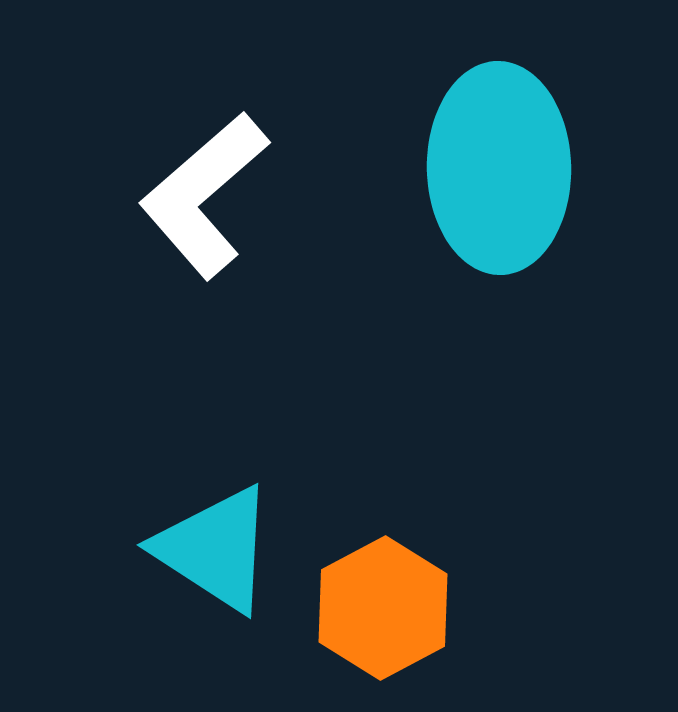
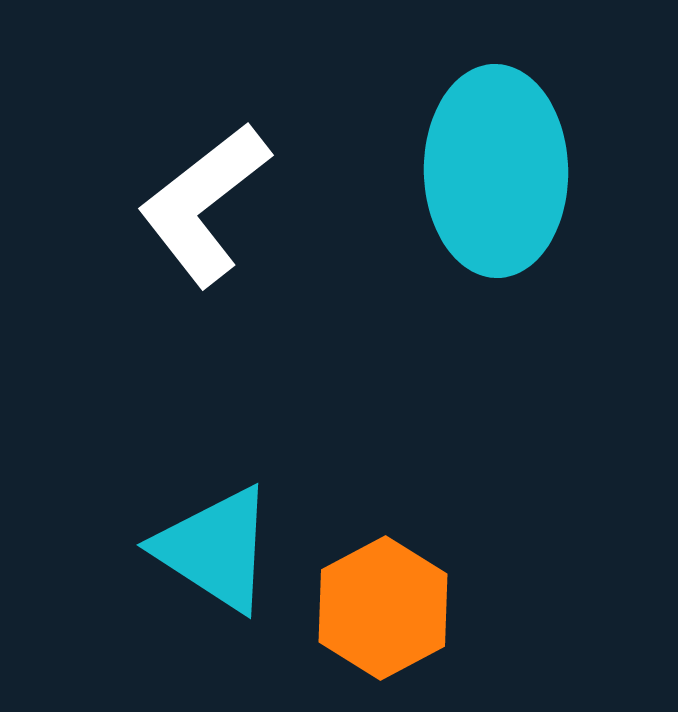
cyan ellipse: moved 3 px left, 3 px down
white L-shape: moved 9 px down; rotated 3 degrees clockwise
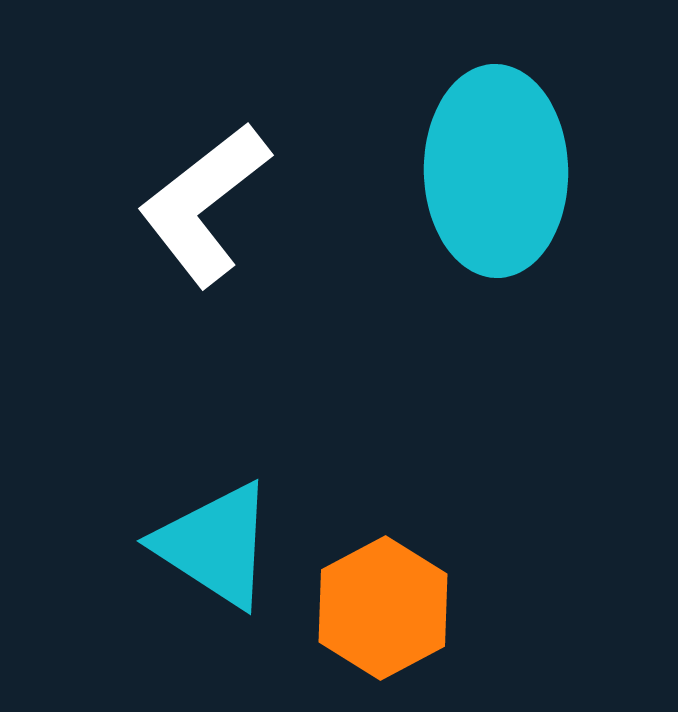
cyan triangle: moved 4 px up
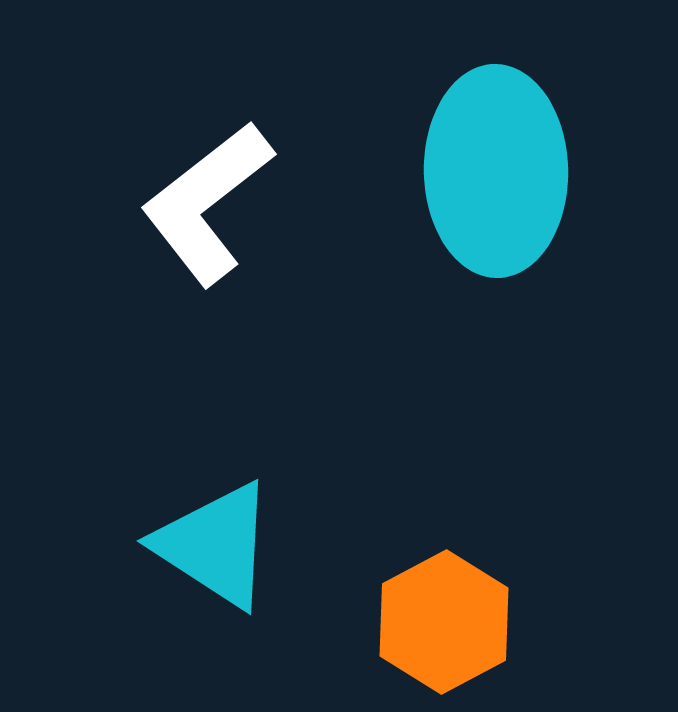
white L-shape: moved 3 px right, 1 px up
orange hexagon: moved 61 px right, 14 px down
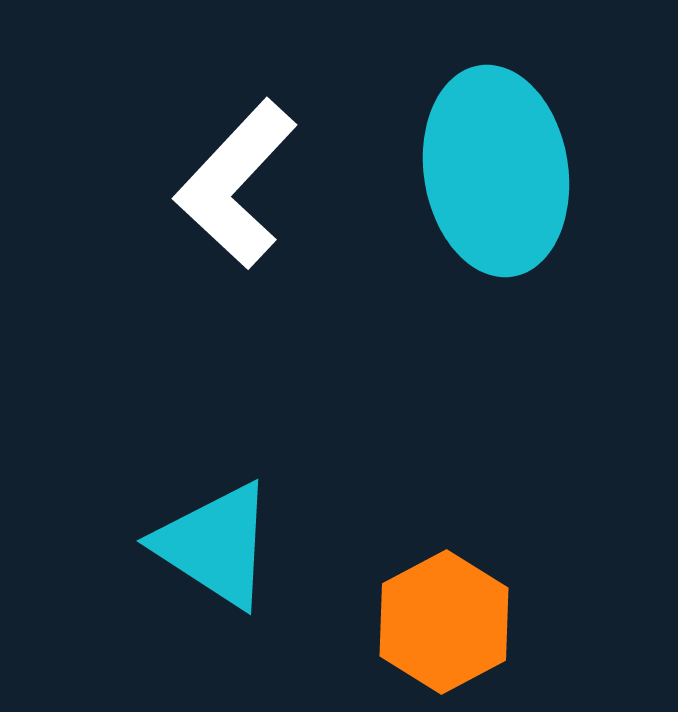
cyan ellipse: rotated 8 degrees counterclockwise
white L-shape: moved 29 px right, 19 px up; rotated 9 degrees counterclockwise
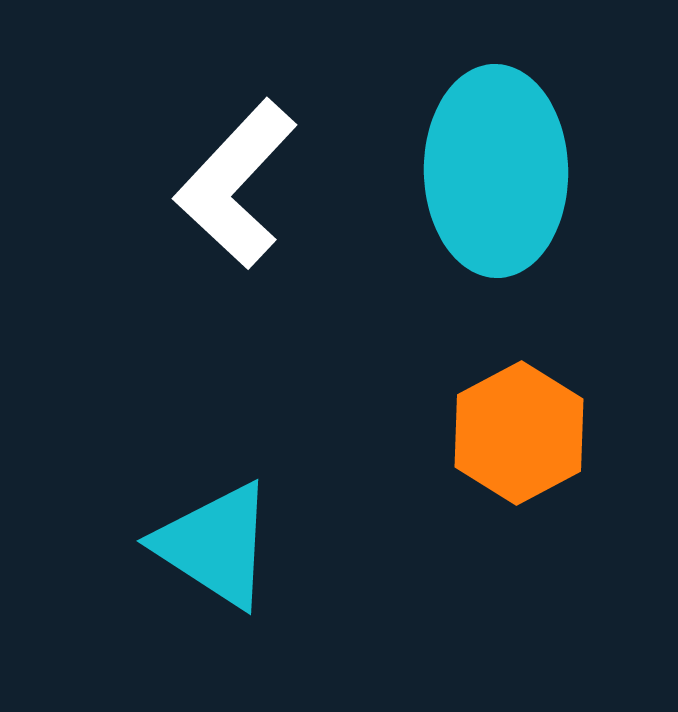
cyan ellipse: rotated 8 degrees clockwise
orange hexagon: moved 75 px right, 189 px up
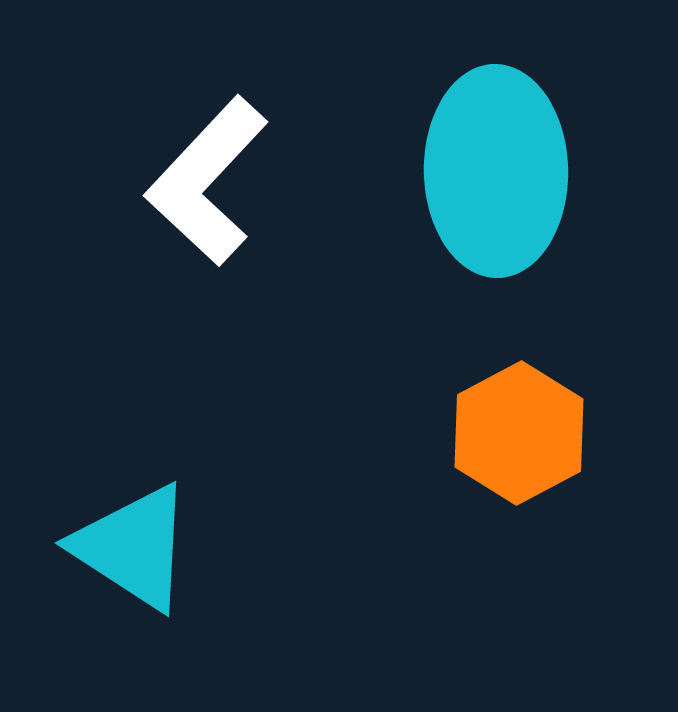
white L-shape: moved 29 px left, 3 px up
cyan triangle: moved 82 px left, 2 px down
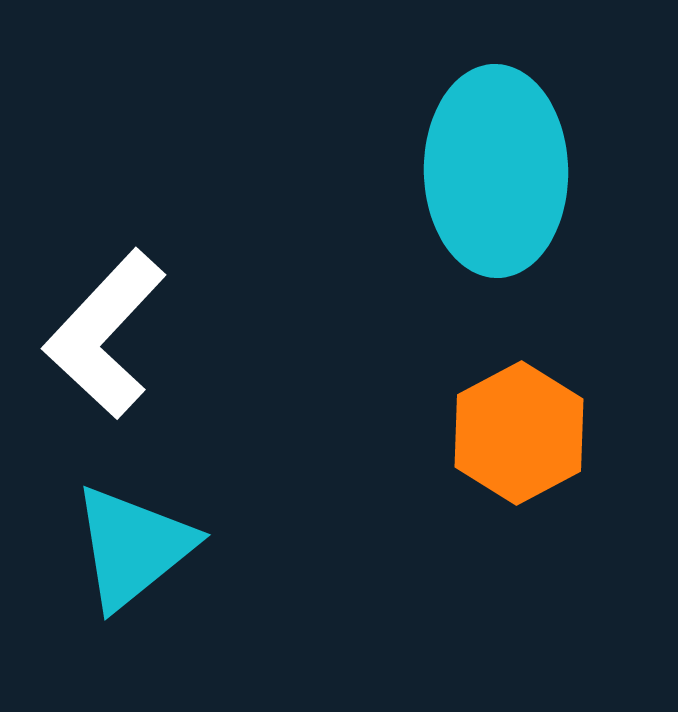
white L-shape: moved 102 px left, 153 px down
cyan triangle: rotated 48 degrees clockwise
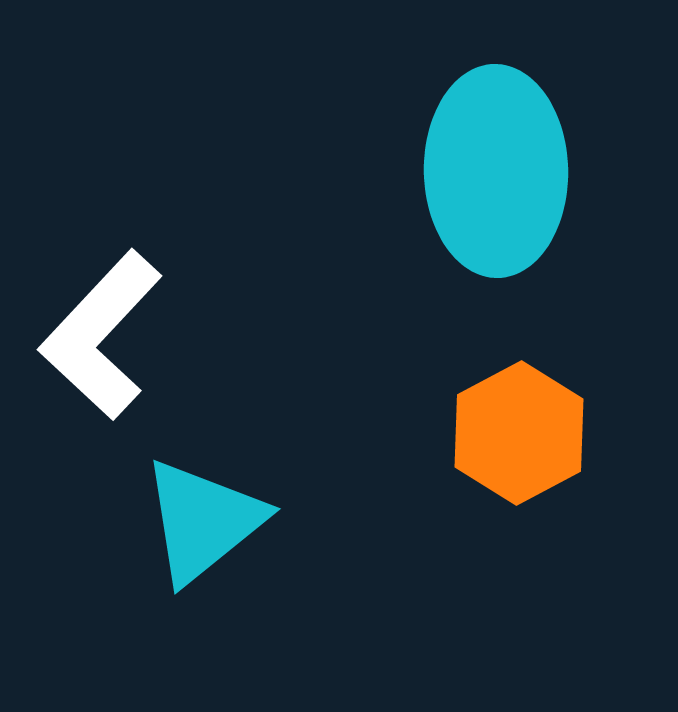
white L-shape: moved 4 px left, 1 px down
cyan triangle: moved 70 px right, 26 px up
